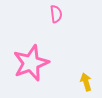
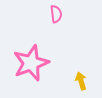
yellow arrow: moved 5 px left, 1 px up
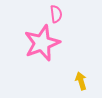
pink star: moved 11 px right, 20 px up
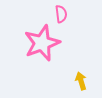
pink semicircle: moved 5 px right
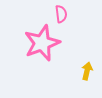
yellow arrow: moved 6 px right, 10 px up; rotated 30 degrees clockwise
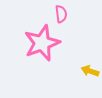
yellow arrow: moved 3 px right; rotated 84 degrees counterclockwise
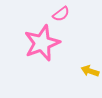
pink semicircle: rotated 60 degrees clockwise
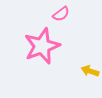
pink star: moved 3 px down
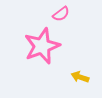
yellow arrow: moved 10 px left, 6 px down
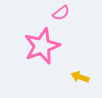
pink semicircle: moved 1 px up
